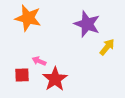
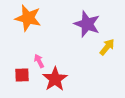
pink arrow: rotated 40 degrees clockwise
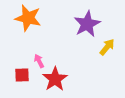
purple star: rotated 24 degrees clockwise
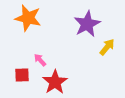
pink arrow: moved 1 px right, 1 px up; rotated 16 degrees counterclockwise
red star: moved 3 px down
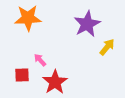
orange star: rotated 16 degrees counterclockwise
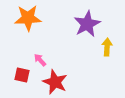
yellow arrow: rotated 36 degrees counterclockwise
red square: rotated 14 degrees clockwise
red star: rotated 15 degrees counterclockwise
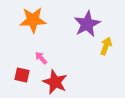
orange star: moved 5 px right, 2 px down
yellow arrow: moved 1 px left, 1 px up; rotated 18 degrees clockwise
pink arrow: moved 1 px right, 2 px up
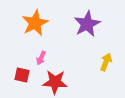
orange star: moved 2 px right, 3 px down; rotated 24 degrees counterclockwise
yellow arrow: moved 16 px down
pink arrow: rotated 112 degrees counterclockwise
red star: rotated 20 degrees counterclockwise
